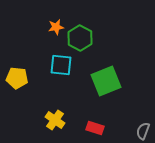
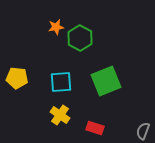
cyan square: moved 17 px down; rotated 10 degrees counterclockwise
yellow cross: moved 5 px right, 5 px up
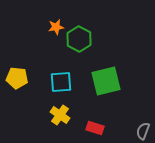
green hexagon: moved 1 px left, 1 px down
green square: rotated 8 degrees clockwise
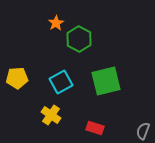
orange star: moved 4 px up; rotated 21 degrees counterclockwise
yellow pentagon: rotated 10 degrees counterclockwise
cyan square: rotated 25 degrees counterclockwise
yellow cross: moved 9 px left
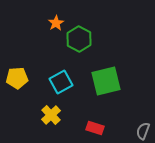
yellow cross: rotated 12 degrees clockwise
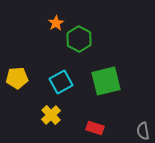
gray semicircle: rotated 30 degrees counterclockwise
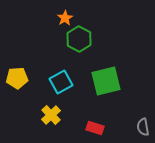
orange star: moved 9 px right, 5 px up
gray semicircle: moved 4 px up
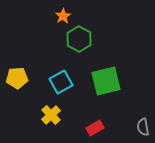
orange star: moved 2 px left, 2 px up
red rectangle: rotated 48 degrees counterclockwise
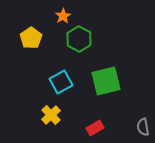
yellow pentagon: moved 14 px right, 40 px up; rotated 30 degrees counterclockwise
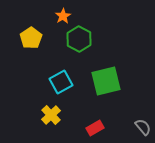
gray semicircle: rotated 150 degrees clockwise
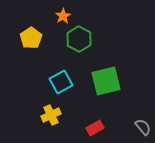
yellow cross: rotated 18 degrees clockwise
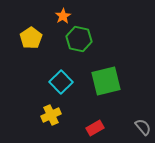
green hexagon: rotated 15 degrees counterclockwise
cyan square: rotated 15 degrees counterclockwise
